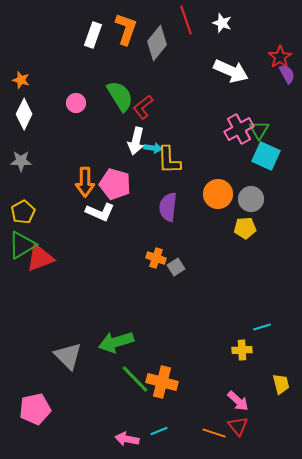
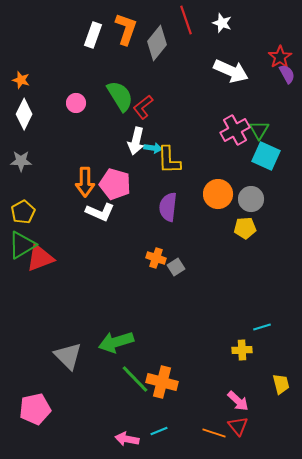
pink cross at (239, 129): moved 4 px left, 1 px down
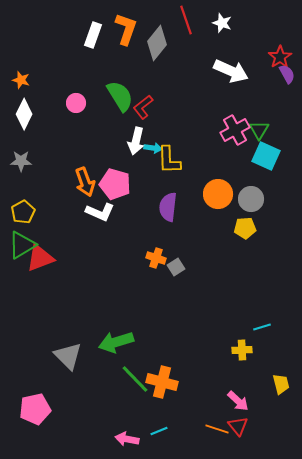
orange arrow at (85, 182): rotated 20 degrees counterclockwise
orange line at (214, 433): moved 3 px right, 4 px up
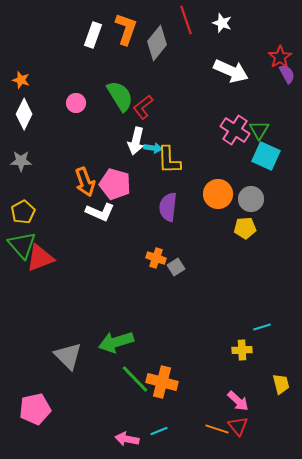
pink cross at (235, 130): rotated 28 degrees counterclockwise
green triangle at (22, 245): rotated 40 degrees counterclockwise
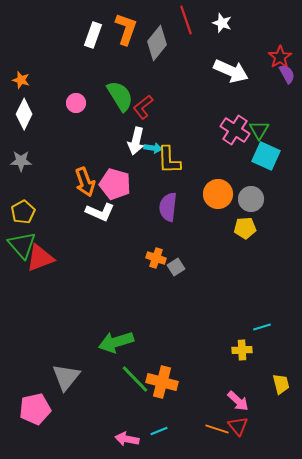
gray triangle at (68, 356): moved 2 px left, 21 px down; rotated 24 degrees clockwise
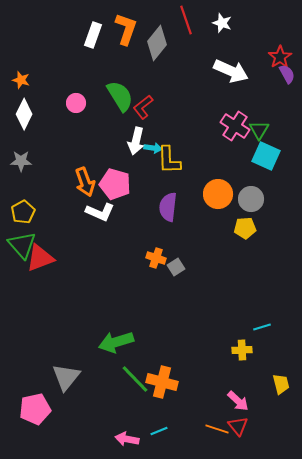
pink cross at (235, 130): moved 4 px up
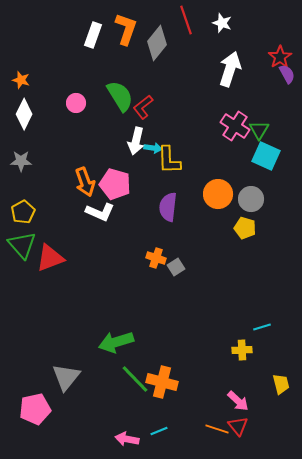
white arrow at (231, 71): moved 1 px left, 2 px up; rotated 96 degrees counterclockwise
yellow pentagon at (245, 228): rotated 20 degrees clockwise
red triangle at (40, 258): moved 10 px right
